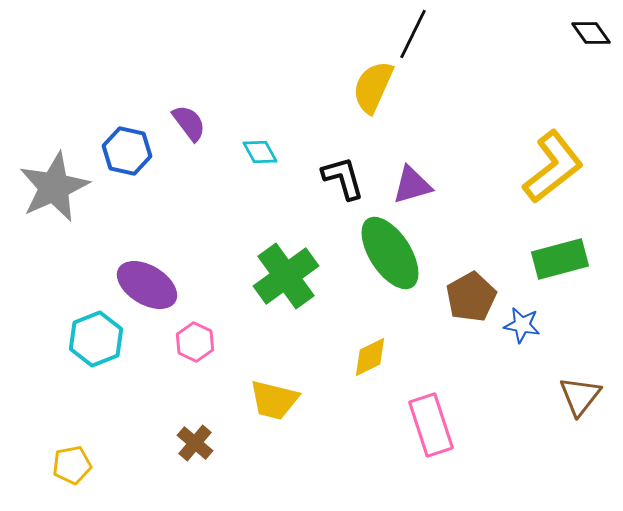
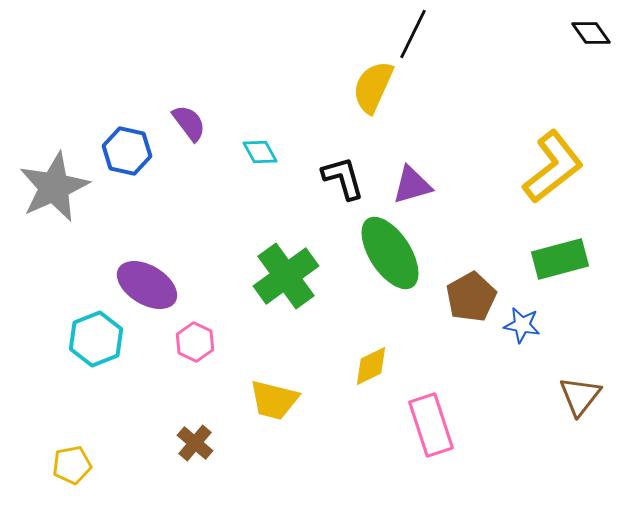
yellow diamond: moved 1 px right, 9 px down
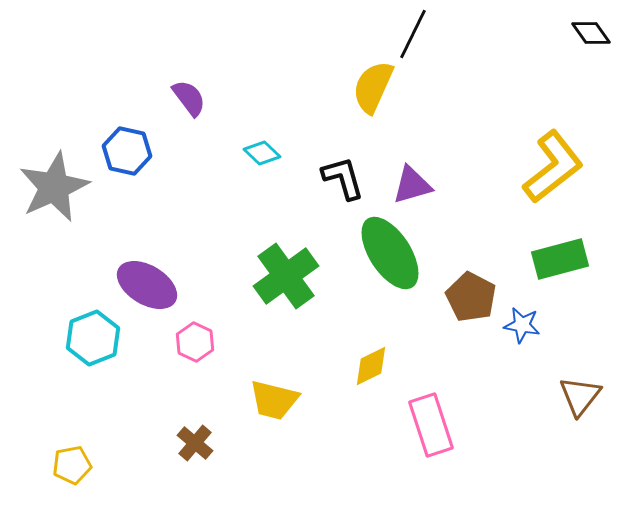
purple semicircle: moved 25 px up
cyan diamond: moved 2 px right, 1 px down; rotated 18 degrees counterclockwise
brown pentagon: rotated 15 degrees counterclockwise
cyan hexagon: moved 3 px left, 1 px up
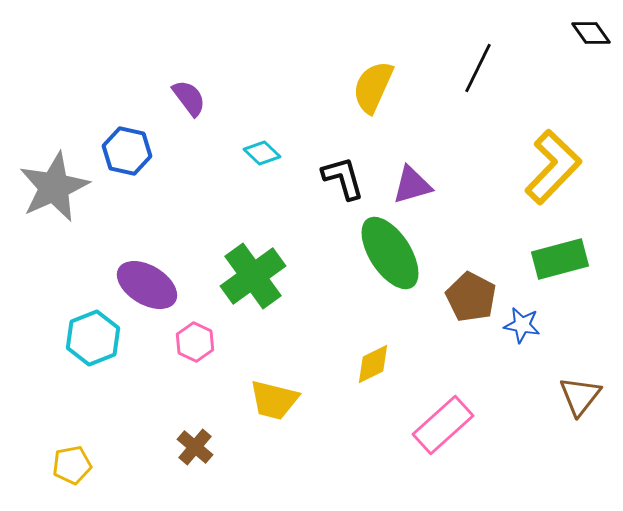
black line: moved 65 px right, 34 px down
yellow L-shape: rotated 8 degrees counterclockwise
green cross: moved 33 px left
yellow diamond: moved 2 px right, 2 px up
pink rectangle: moved 12 px right; rotated 66 degrees clockwise
brown cross: moved 4 px down
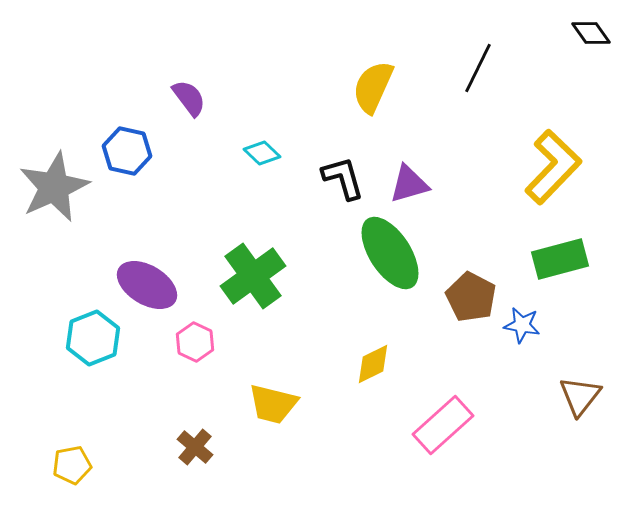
purple triangle: moved 3 px left, 1 px up
yellow trapezoid: moved 1 px left, 4 px down
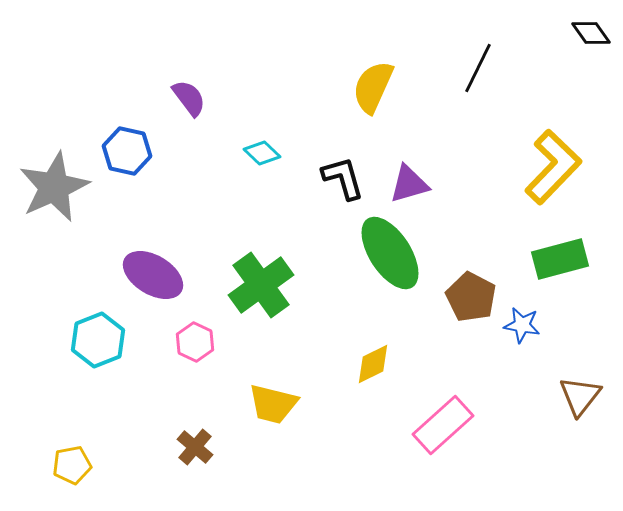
green cross: moved 8 px right, 9 px down
purple ellipse: moved 6 px right, 10 px up
cyan hexagon: moved 5 px right, 2 px down
